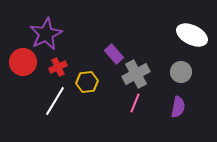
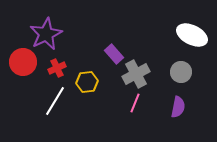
red cross: moved 1 px left, 1 px down
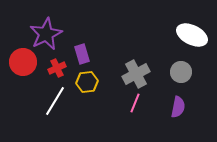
purple rectangle: moved 32 px left; rotated 24 degrees clockwise
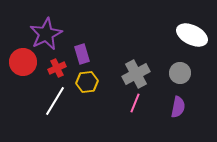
gray circle: moved 1 px left, 1 px down
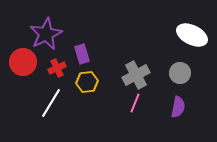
gray cross: moved 1 px down
white line: moved 4 px left, 2 px down
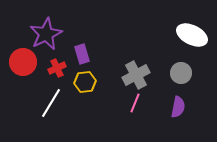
gray circle: moved 1 px right
yellow hexagon: moved 2 px left
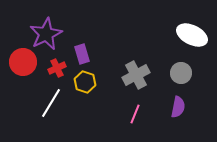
yellow hexagon: rotated 25 degrees clockwise
pink line: moved 11 px down
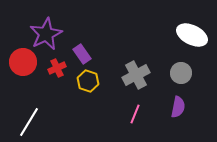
purple rectangle: rotated 18 degrees counterclockwise
yellow hexagon: moved 3 px right, 1 px up
white line: moved 22 px left, 19 px down
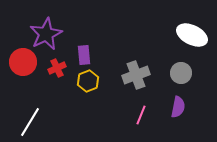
purple rectangle: moved 2 px right, 1 px down; rotated 30 degrees clockwise
gray cross: rotated 8 degrees clockwise
yellow hexagon: rotated 20 degrees clockwise
pink line: moved 6 px right, 1 px down
white line: moved 1 px right
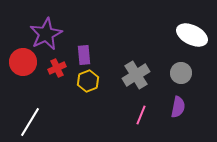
gray cross: rotated 12 degrees counterclockwise
